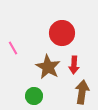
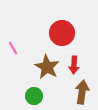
brown star: moved 1 px left
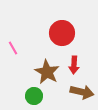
brown star: moved 5 px down
brown arrow: rotated 95 degrees clockwise
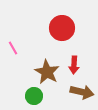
red circle: moved 5 px up
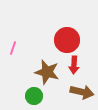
red circle: moved 5 px right, 12 px down
pink line: rotated 48 degrees clockwise
brown star: rotated 15 degrees counterclockwise
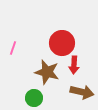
red circle: moved 5 px left, 3 px down
green circle: moved 2 px down
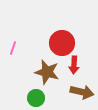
green circle: moved 2 px right
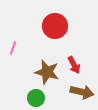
red circle: moved 7 px left, 17 px up
red arrow: rotated 30 degrees counterclockwise
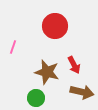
pink line: moved 1 px up
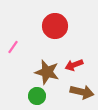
pink line: rotated 16 degrees clockwise
red arrow: rotated 96 degrees clockwise
green circle: moved 1 px right, 2 px up
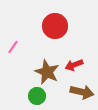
brown star: rotated 10 degrees clockwise
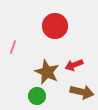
pink line: rotated 16 degrees counterclockwise
